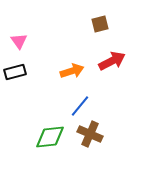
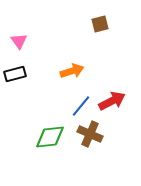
red arrow: moved 40 px down
black rectangle: moved 2 px down
blue line: moved 1 px right
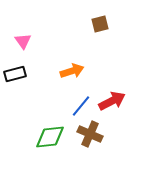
pink triangle: moved 4 px right
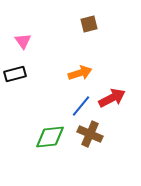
brown square: moved 11 px left
orange arrow: moved 8 px right, 2 px down
red arrow: moved 3 px up
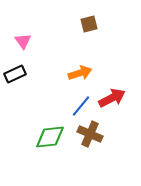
black rectangle: rotated 10 degrees counterclockwise
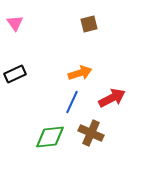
pink triangle: moved 8 px left, 18 px up
blue line: moved 9 px left, 4 px up; rotated 15 degrees counterclockwise
brown cross: moved 1 px right, 1 px up
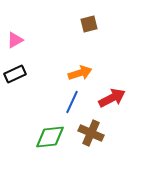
pink triangle: moved 17 px down; rotated 36 degrees clockwise
